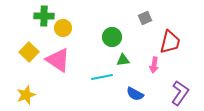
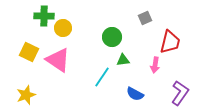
yellow square: rotated 18 degrees counterclockwise
pink arrow: moved 1 px right
cyan line: rotated 45 degrees counterclockwise
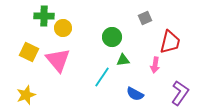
pink triangle: rotated 16 degrees clockwise
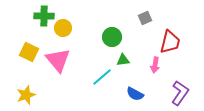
cyan line: rotated 15 degrees clockwise
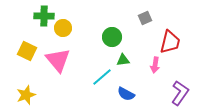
yellow square: moved 2 px left, 1 px up
blue semicircle: moved 9 px left
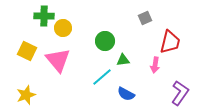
green circle: moved 7 px left, 4 px down
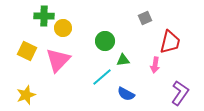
pink triangle: rotated 24 degrees clockwise
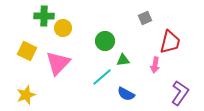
pink triangle: moved 3 px down
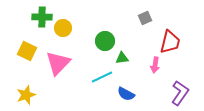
green cross: moved 2 px left, 1 px down
green triangle: moved 1 px left, 2 px up
cyan line: rotated 15 degrees clockwise
